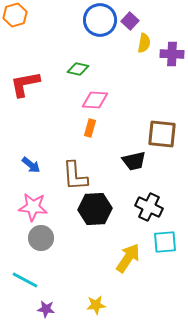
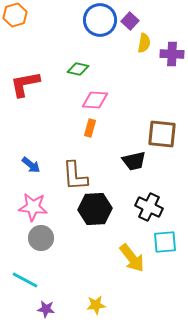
yellow arrow: moved 4 px right; rotated 108 degrees clockwise
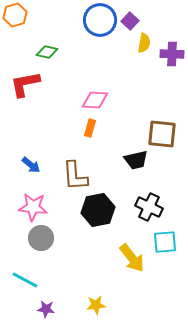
green diamond: moved 31 px left, 17 px up
black trapezoid: moved 2 px right, 1 px up
black hexagon: moved 3 px right, 1 px down; rotated 8 degrees counterclockwise
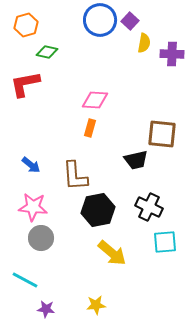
orange hexagon: moved 11 px right, 10 px down
yellow arrow: moved 20 px left, 5 px up; rotated 12 degrees counterclockwise
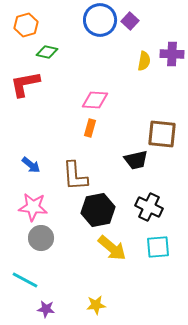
yellow semicircle: moved 18 px down
cyan square: moved 7 px left, 5 px down
yellow arrow: moved 5 px up
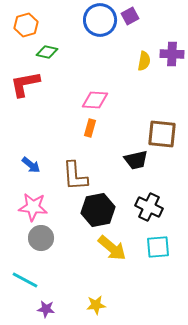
purple square: moved 5 px up; rotated 18 degrees clockwise
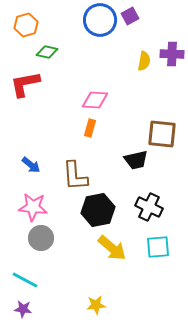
purple star: moved 23 px left
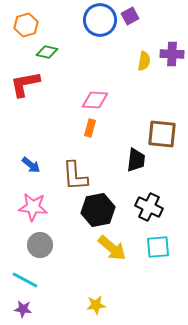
black trapezoid: rotated 70 degrees counterclockwise
gray circle: moved 1 px left, 7 px down
